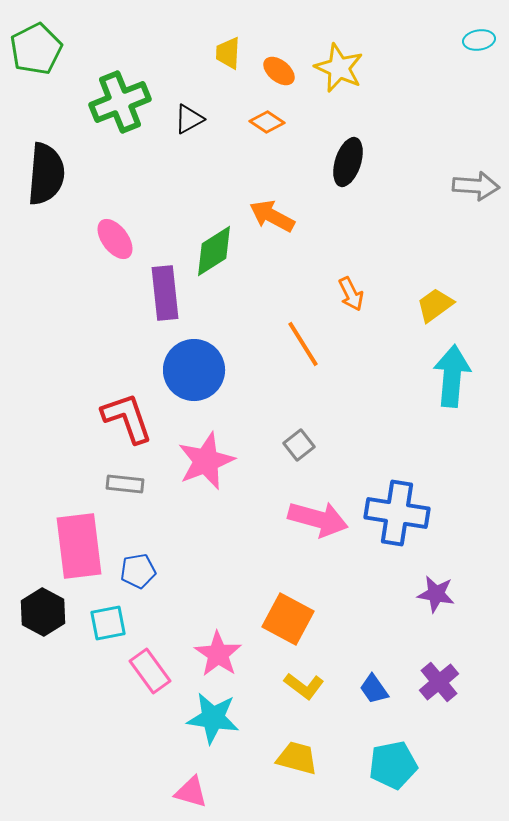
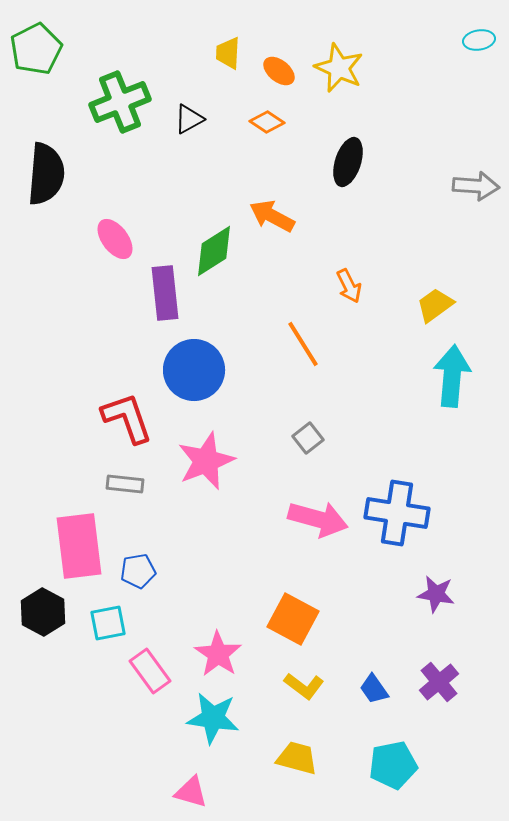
orange arrow at (351, 294): moved 2 px left, 8 px up
gray square at (299, 445): moved 9 px right, 7 px up
orange square at (288, 619): moved 5 px right
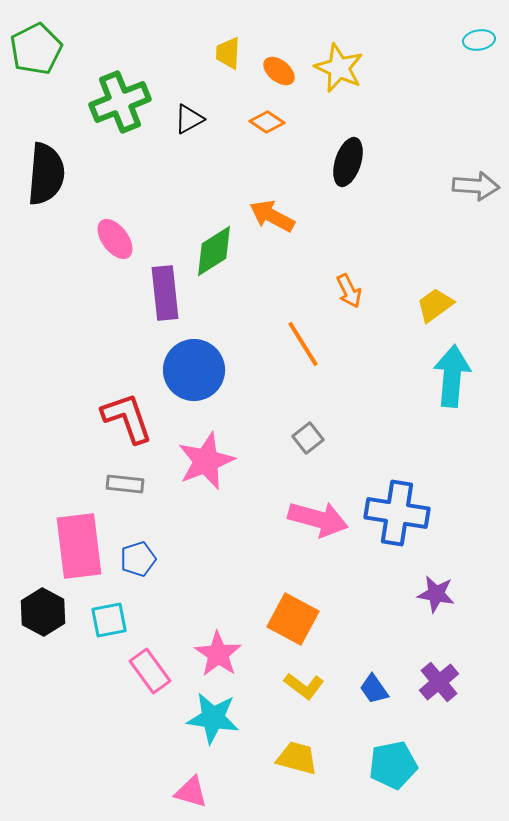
orange arrow at (349, 286): moved 5 px down
blue pentagon at (138, 571): moved 12 px up; rotated 8 degrees counterclockwise
cyan square at (108, 623): moved 1 px right, 3 px up
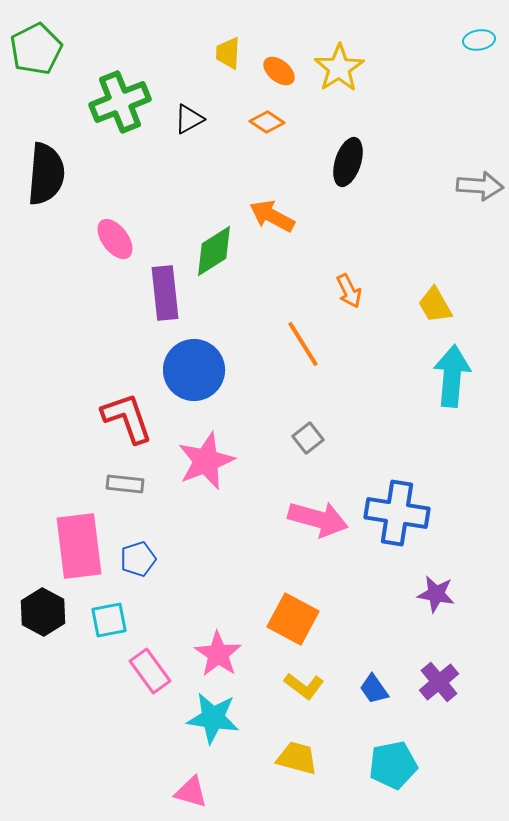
yellow star at (339, 68): rotated 15 degrees clockwise
gray arrow at (476, 186): moved 4 px right
yellow trapezoid at (435, 305): rotated 84 degrees counterclockwise
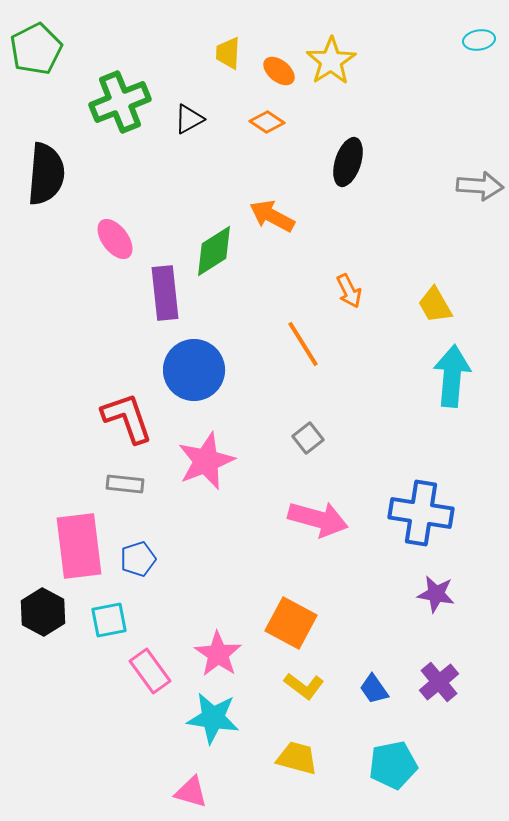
yellow star at (339, 68): moved 8 px left, 7 px up
blue cross at (397, 513): moved 24 px right
orange square at (293, 619): moved 2 px left, 4 px down
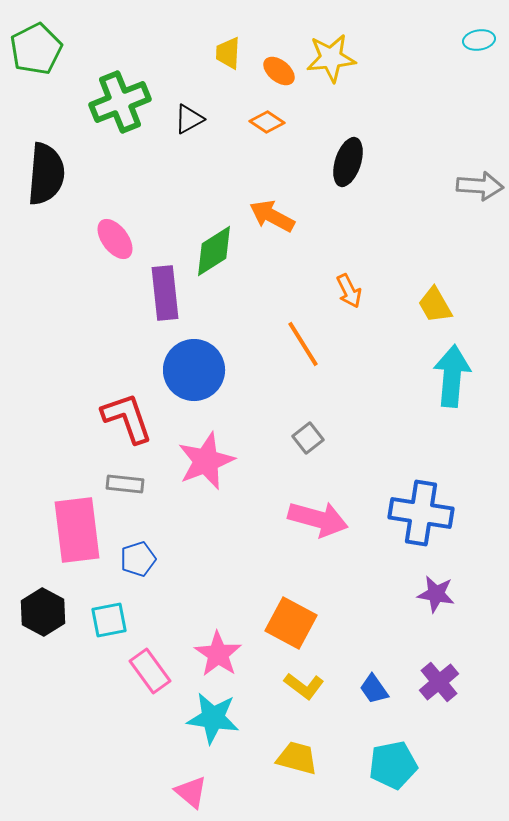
yellow star at (331, 61): moved 3 px up; rotated 27 degrees clockwise
pink rectangle at (79, 546): moved 2 px left, 16 px up
pink triangle at (191, 792): rotated 24 degrees clockwise
